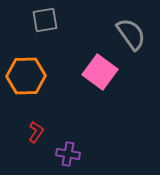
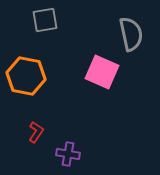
gray semicircle: rotated 24 degrees clockwise
pink square: moved 2 px right; rotated 12 degrees counterclockwise
orange hexagon: rotated 12 degrees clockwise
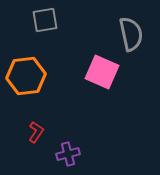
orange hexagon: rotated 18 degrees counterclockwise
purple cross: rotated 25 degrees counterclockwise
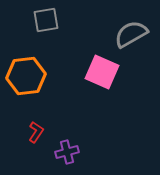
gray square: moved 1 px right
gray semicircle: rotated 108 degrees counterclockwise
purple cross: moved 1 px left, 2 px up
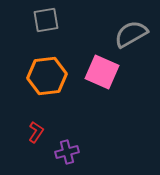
orange hexagon: moved 21 px right
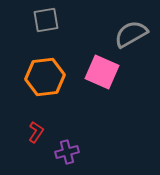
orange hexagon: moved 2 px left, 1 px down
